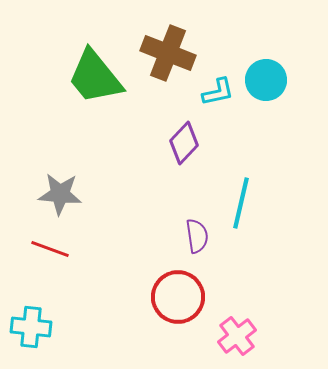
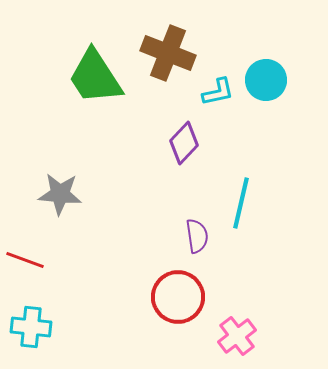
green trapezoid: rotated 6 degrees clockwise
red line: moved 25 px left, 11 px down
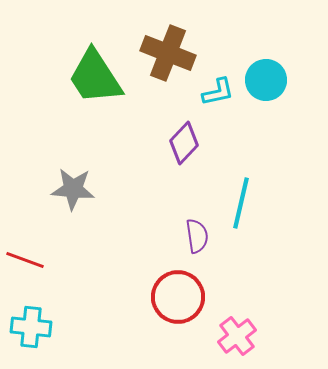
gray star: moved 13 px right, 5 px up
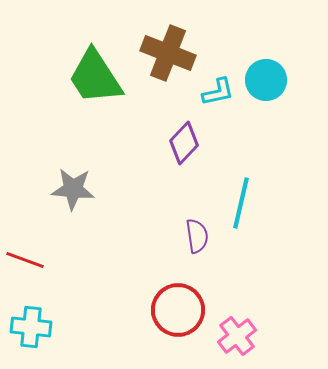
red circle: moved 13 px down
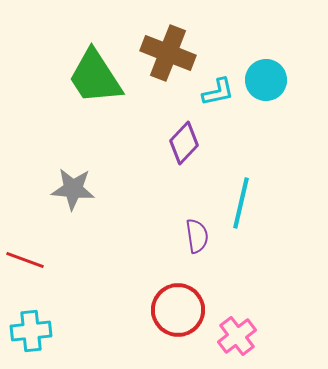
cyan cross: moved 4 px down; rotated 12 degrees counterclockwise
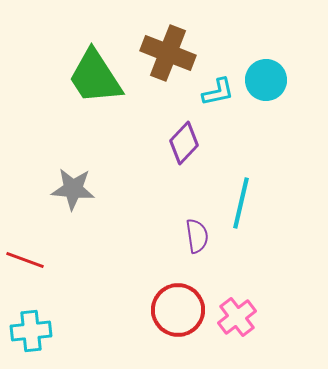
pink cross: moved 19 px up
